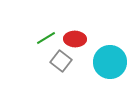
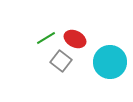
red ellipse: rotated 25 degrees clockwise
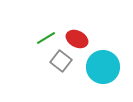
red ellipse: moved 2 px right
cyan circle: moved 7 px left, 5 px down
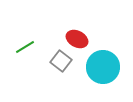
green line: moved 21 px left, 9 px down
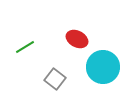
gray square: moved 6 px left, 18 px down
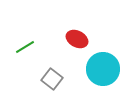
cyan circle: moved 2 px down
gray square: moved 3 px left
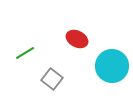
green line: moved 6 px down
cyan circle: moved 9 px right, 3 px up
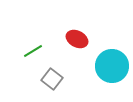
green line: moved 8 px right, 2 px up
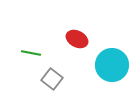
green line: moved 2 px left, 2 px down; rotated 42 degrees clockwise
cyan circle: moved 1 px up
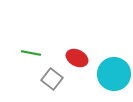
red ellipse: moved 19 px down
cyan circle: moved 2 px right, 9 px down
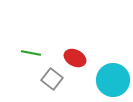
red ellipse: moved 2 px left
cyan circle: moved 1 px left, 6 px down
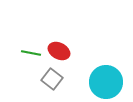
red ellipse: moved 16 px left, 7 px up
cyan circle: moved 7 px left, 2 px down
